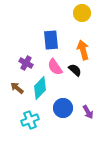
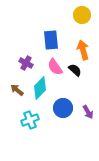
yellow circle: moved 2 px down
brown arrow: moved 2 px down
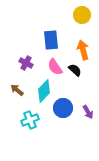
cyan diamond: moved 4 px right, 3 px down
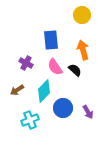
brown arrow: rotated 72 degrees counterclockwise
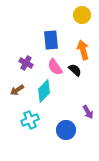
blue circle: moved 3 px right, 22 px down
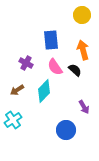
purple arrow: moved 4 px left, 5 px up
cyan cross: moved 17 px left; rotated 12 degrees counterclockwise
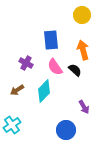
cyan cross: moved 1 px left, 5 px down
